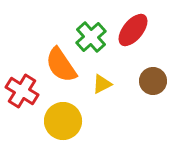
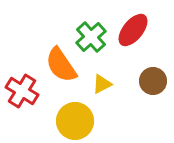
yellow circle: moved 12 px right
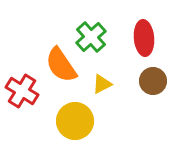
red ellipse: moved 11 px right, 8 px down; rotated 44 degrees counterclockwise
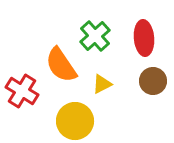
green cross: moved 4 px right, 1 px up
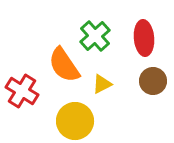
orange semicircle: moved 3 px right
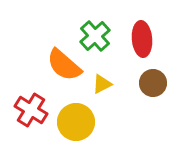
red ellipse: moved 2 px left, 1 px down
orange semicircle: rotated 15 degrees counterclockwise
brown circle: moved 2 px down
red cross: moved 9 px right, 19 px down
yellow circle: moved 1 px right, 1 px down
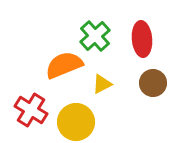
orange semicircle: rotated 117 degrees clockwise
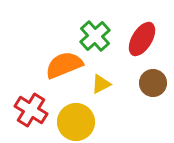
red ellipse: rotated 36 degrees clockwise
yellow triangle: moved 1 px left
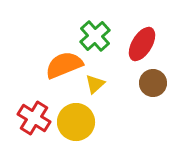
red ellipse: moved 5 px down
yellow triangle: moved 6 px left; rotated 15 degrees counterclockwise
red cross: moved 3 px right, 8 px down
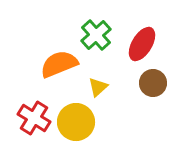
green cross: moved 1 px right, 1 px up
orange semicircle: moved 5 px left, 1 px up
yellow triangle: moved 3 px right, 3 px down
